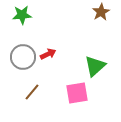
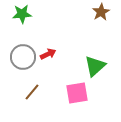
green star: moved 1 px up
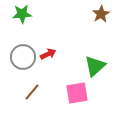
brown star: moved 2 px down
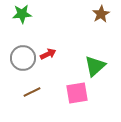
gray circle: moved 1 px down
brown line: rotated 24 degrees clockwise
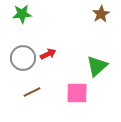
green triangle: moved 2 px right
pink square: rotated 10 degrees clockwise
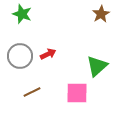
green star: rotated 24 degrees clockwise
gray circle: moved 3 px left, 2 px up
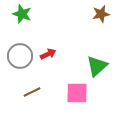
brown star: rotated 18 degrees clockwise
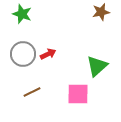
brown star: moved 2 px up
gray circle: moved 3 px right, 2 px up
pink square: moved 1 px right, 1 px down
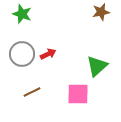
gray circle: moved 1 px left
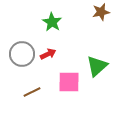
green star: moved 30 px right, 8 px down; rotated 12 degrees clockwise
pink square: moved 9 px left, 12 px up
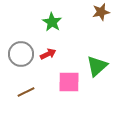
gray circle: moved 1 px left
brown line: moved 6 px left
